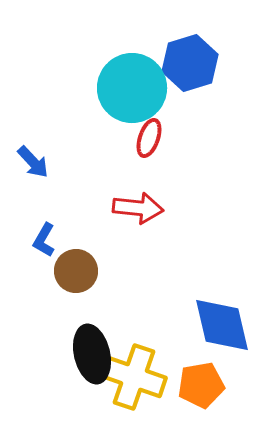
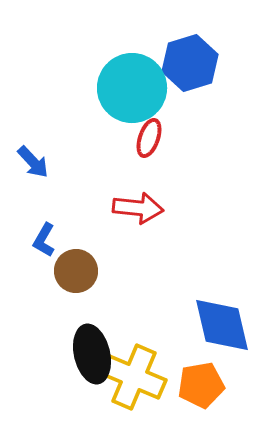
yellow cross: rotated 4 degrees clockwise
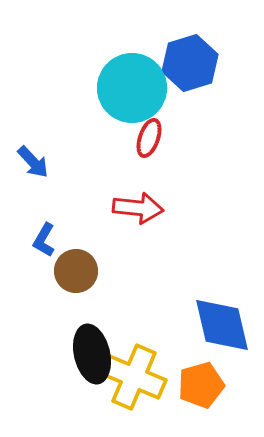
orange pentagon: rotated 6 degrees counterclockwise
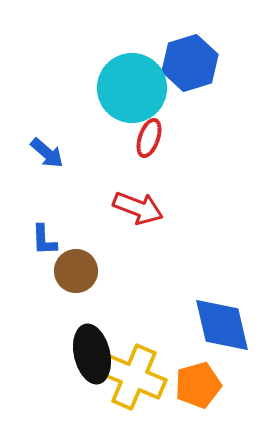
blue arrow: moved 14 px right, 9 px up; rotated 6 degrees counterclockwise
red arrow: rotated 15 degrees clockwise
blue L-shape: rotated 32 degrees counterclockwise
orange pentagon: moved 3 px left
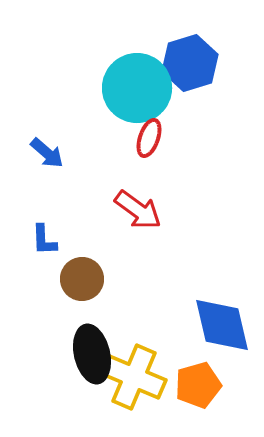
cyan circle: moved 5 px right
red arrow: moved 2 px down; rotated 15 degrees clockwise
brown circle: moved 6 px right, 8 px down
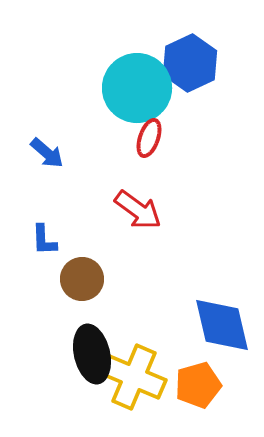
blue hexagon: rotated 8 degrees counterclockwise
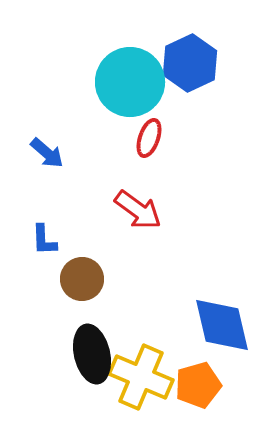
cyan circle: moved 7 px left, 6 px up
yellow cross: moved 7 px right
